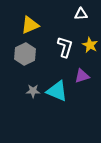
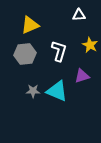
white triangle: moved 2 px left, 1 px down
white L-shape: moved 6 px left, 4 px down
gray hexagon: rotated 20 degrees clockwise
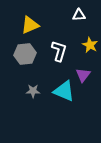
purple triangle: moved 1 px right, 1 px up; rotated 35 degrees counterclockwise
cyan triangle: moved 7 px right
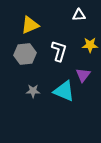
yellow star: rotated 28 degrees counterclockwise
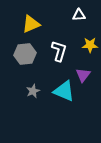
yellow triangle: moved 1 px right, 1 px up
gray star: rotated 24 degrees counterclockwise
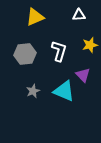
yellow triangle: moved 4 px right, 7 px up
yellow star: rotated 14 degrees counterclockwise
purple triangle: rotated 21 degrees counterclockwise
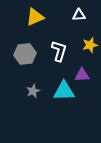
purple triangle: moved 1 px left; rotated 49 degrees counterclockwise
cyan triangle: rotated 25 degrees counterclockwise
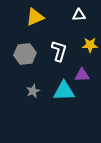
yellow star: rotated 14 degrees clockwise
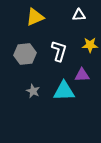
gray star: rotated 24 degrees counterclockwise
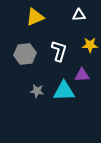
gray star: moved 4 px right; rotated 16 degrees counterclockwise
